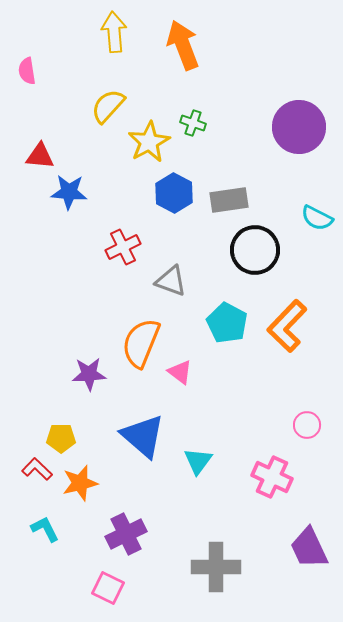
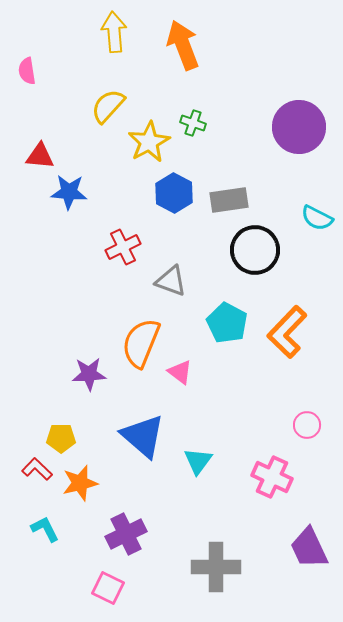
orange L-shape: moved 6 px down
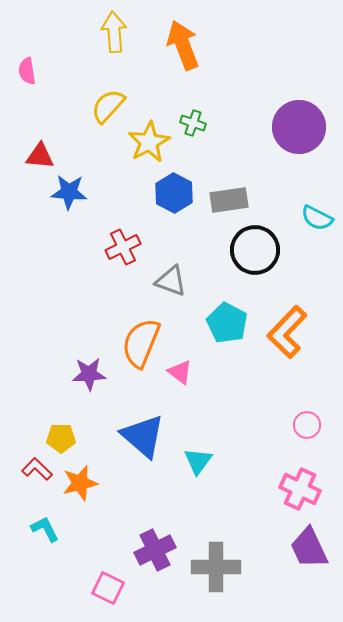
pink cross: moved 28 px right, 12 px down
purple cross: moved 29 px right, 16 px down
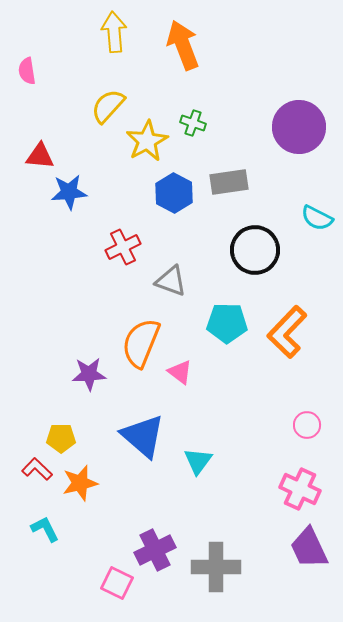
yellow star: moved 2 px left, 1 px up
blue star: rotated 9 degrees counterclockwise
gray rectangle: moved 18 px up
cyan pentagon: rotated 27 degrees counterclockwise
pink square: moved 9 px right, 5 px up
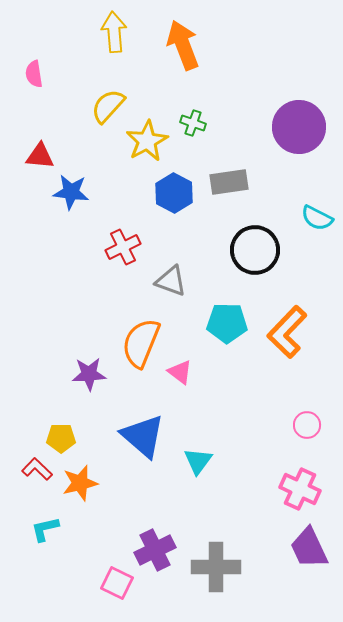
pink semicircle: moved 7 px right, 3 px down
blue star: moved 2 px right; rotated 12 degrees clockwise
cyan L-shape: rotated 76 degrees counterclockwise
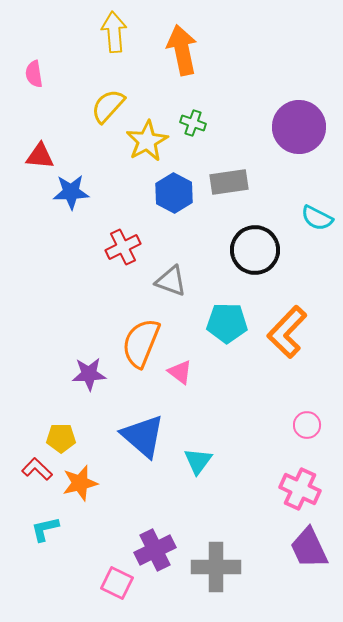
orange arrow: moved 1 px left, 5 px down; rotated 9 degrees clockwise
blue star: rotated 9 degrees counterclockwise
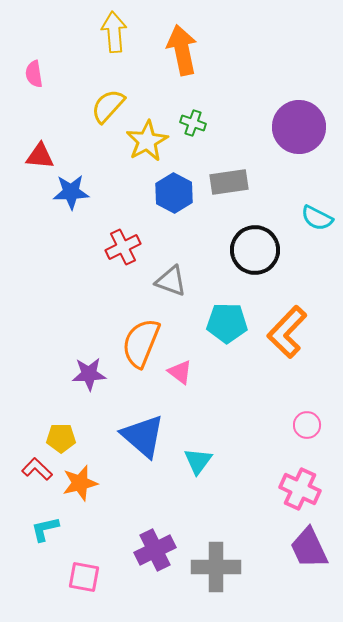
pink square: moved 33 px left, 6 px up; rotated 16 degrees counterclockwise
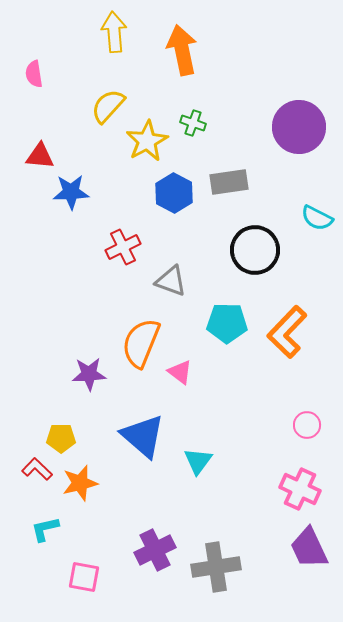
gray cross: rotated 9 degrees counterclockwise
